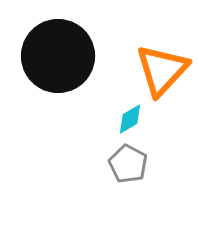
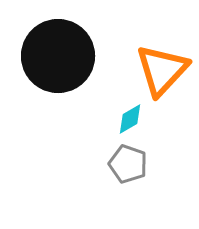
gray pentagon: rotated 9 degrees counterclockwise
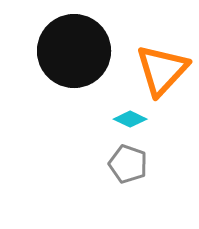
black circle: moved 16 px right, 5 px up
cyan diamond: rotated 56 degrees clockwise
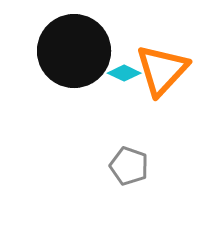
cyan diamond: moved 6 px left, 46 px up
gray pentagon: moved 1 px right, 2 px down
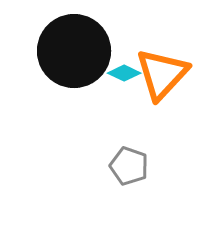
orange triangle: moved 4 px down
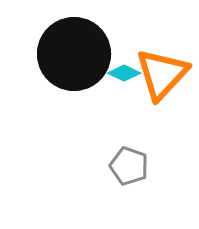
black circle: moved 3 px down
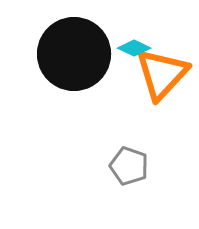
cyan diamond: moved 10 px right, 25 px up
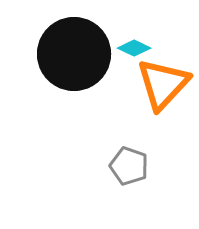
orange triangle: moved 1 px right, 10 px down
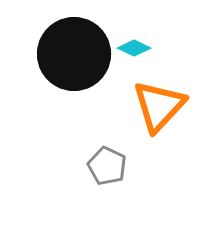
orange triangle: moved 4 px left, 22 px down
gray pentagon: moved 22 px left; rotated 6 degrees clockwise
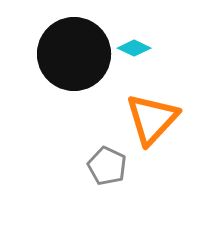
orange triangle: moved 7 px left, 13 px down
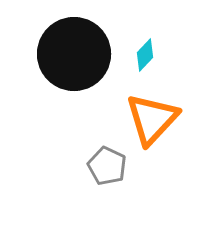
cyan diamond: moved 11 px right, 7 px down; rotated 72 degrees counterclockwise
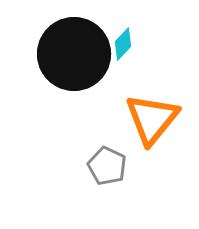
cyan diamond: moved 22 px left, 11 px up
orange triangle: rotated 4 degrees counterclockwise
